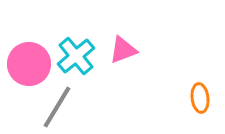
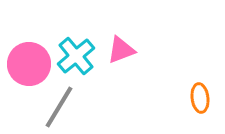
pink triangle: moved 2 px left
gray line: moved 2 px right
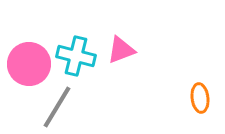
cyan cross: rotated 36 degrees counterclockwise
gray line: moved 2 px left
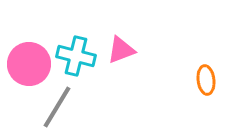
orange ellipse: moved 6 px right, 18 px up
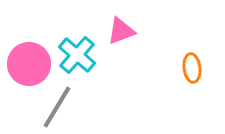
pink triangle: moved 19 px up
cyan cross: moved 1 px right, 1 px up; rotated 27 degrees clockwise
orange ellipse: moved 14 px left, 12 px up
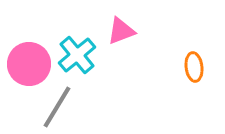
cyan cross: rotated 9 degrees clockwise
orange ellipse: moved 2 px right, 1 px up
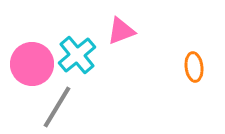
pink circle: moved 3 px right
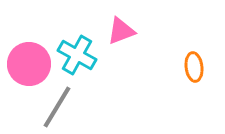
cyan cross: rotated 21 degrees counterclockwise
pink circle: moved 3 px left
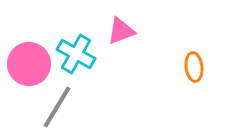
cyan cross: moved 1 px left, 1 px up
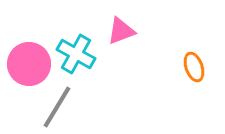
orange ellipse: rotated 12 degrees counterclockwise
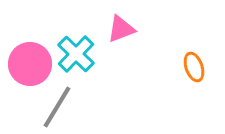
pink triangle: moved 2 px up
cyan cross: rotated 15 degrees clockwise
pink circle: moved 1 px right
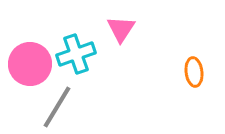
pink triangle: rotated 36 degrees counterclockwise
cyan cross: rotated 27 degrees clockwise
orange ellipse: moved 5 px down; rotated 12 degrees clockwise
